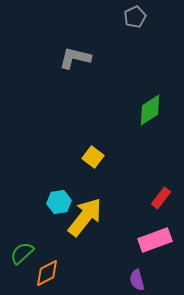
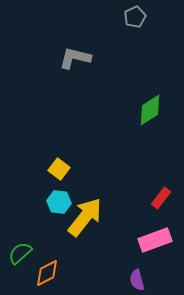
yellow square: moved 34 px left, 12 px down
cyan hexagon: rotated 15 degrees clockwise
green semicircle: moved 2 px left
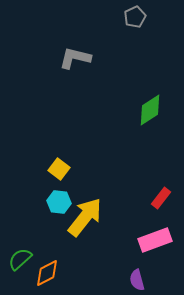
green semicircle: moved 6 px down
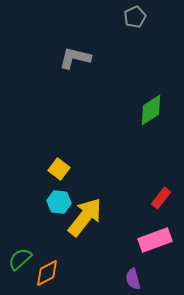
green diamond: moved 1 px right
purple semicircle: moved 4 px left, 1 px up
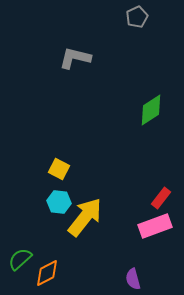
gray pentagon: moved 2 px right
yellow square: rotated 10 degrees counterclockwise
pink rectangle: moved 14 px up
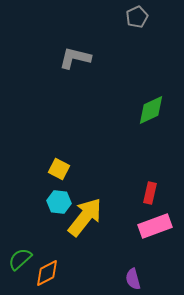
green diamond: rotated 8 degrees clockwise
red rectangle: moved 11 px left, 5 px up; rotated 25 degrees counterclockwise
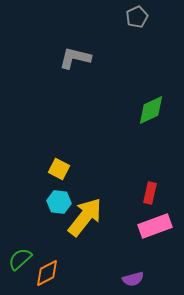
purple semicircle: rotated 90 degrees counterclockwise
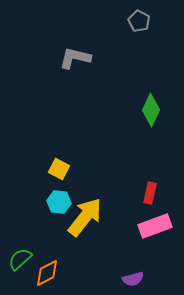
gray pentagon: moved 2 px right, 4 px down; rotated 20 degrees counterclockwise
green diamond: rotated 40 degrees counterclockwise
